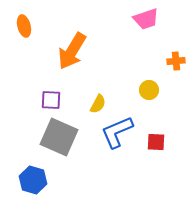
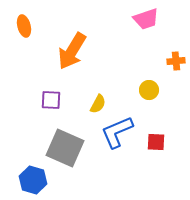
gray square: moved 6 px right, 11 px down
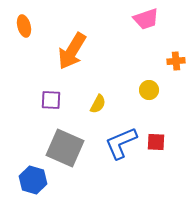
blue L-shape: moved 4 px right, 11 px down
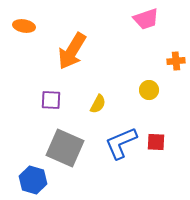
orange ellipse: rotated 65 degrees counterclockwise
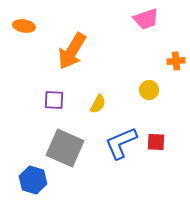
purple square: moved 3 px right
